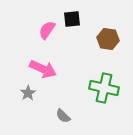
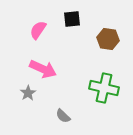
pink semicircle: moved 9 px left
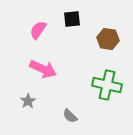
green cross: moved 3 px right, 3 px up
gray star: moved 8 px down
gray semicircle: moved 7 px right
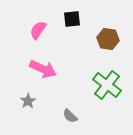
green cross: rotated 24 degrees clockwise
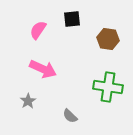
green cross: moved 1 px right, 2 px down; rotated 28 degrees counterclockwise
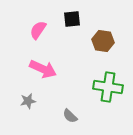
brown hexagon: moved 5 px left, 2 px down
gray star: rotated 21 degrees clockwise
